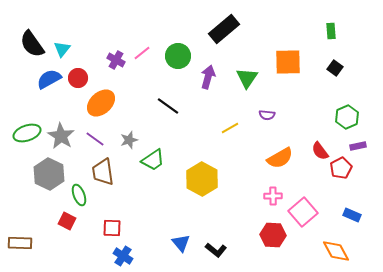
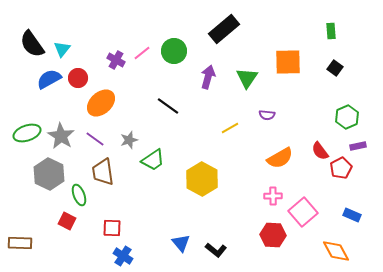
green circle at (178, 56): moved 4 px left, 5 px up
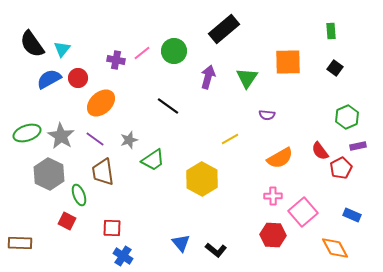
purple cross at (116, 60): rotated 18 degrees counterclockwise
yellow line at (230, 128): moved 11 px down
orange diamond at (336, 251): moved 1 px left, 3 px up
